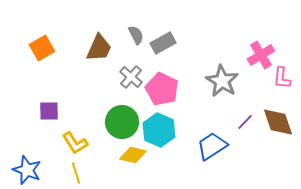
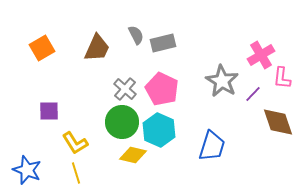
gray rectangle: rotated 15 degrees clockwise
brown trapezoid: moved 2 px left
gray cross: moved 6 px left, 12 px down
purple line: moved 8 px right, 28 px up
blue trapezoid: rotated 140 degrees clockwise
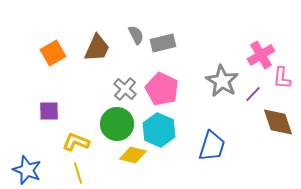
orange square: moved 11 px right, 5 px down
green circle: moved 5 px left, 2 px down
yellow L-shape: moved 1 px right, 1 px up; rotated 144 degrees clockwise
yellow line: moved 2 px right
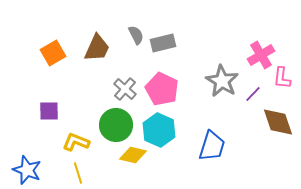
green circle: moved 1 px left, 1 px down
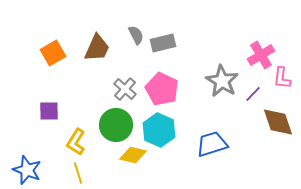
yellow L-shape: rotated 80 degrees counterclockwise
blue trapezoid: moved 2 px up; rotated 124 degrees counterclockwise
